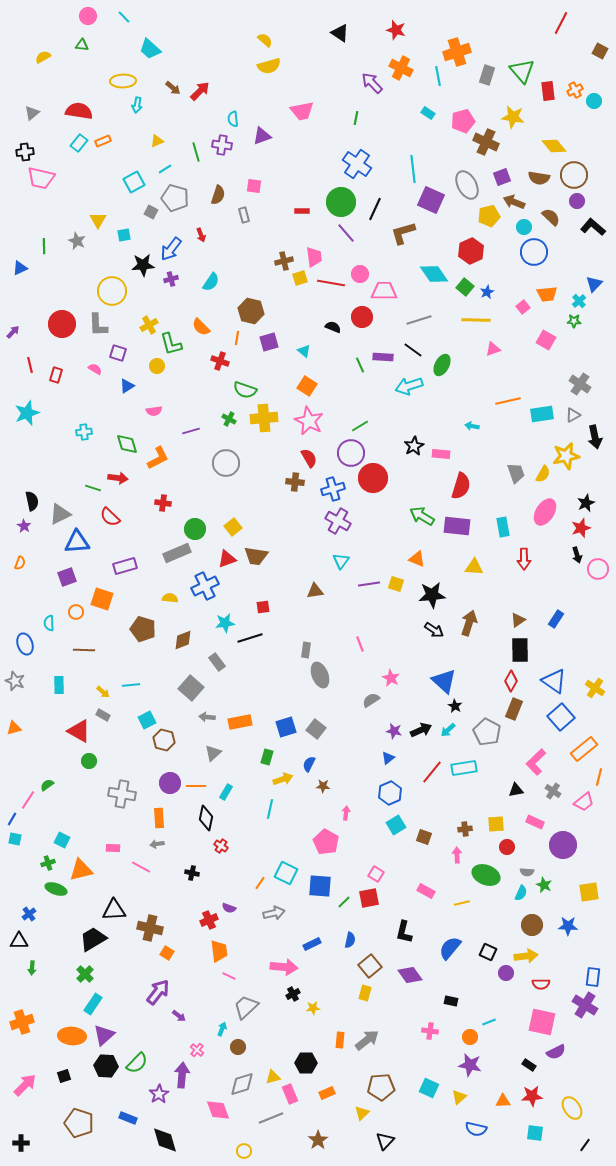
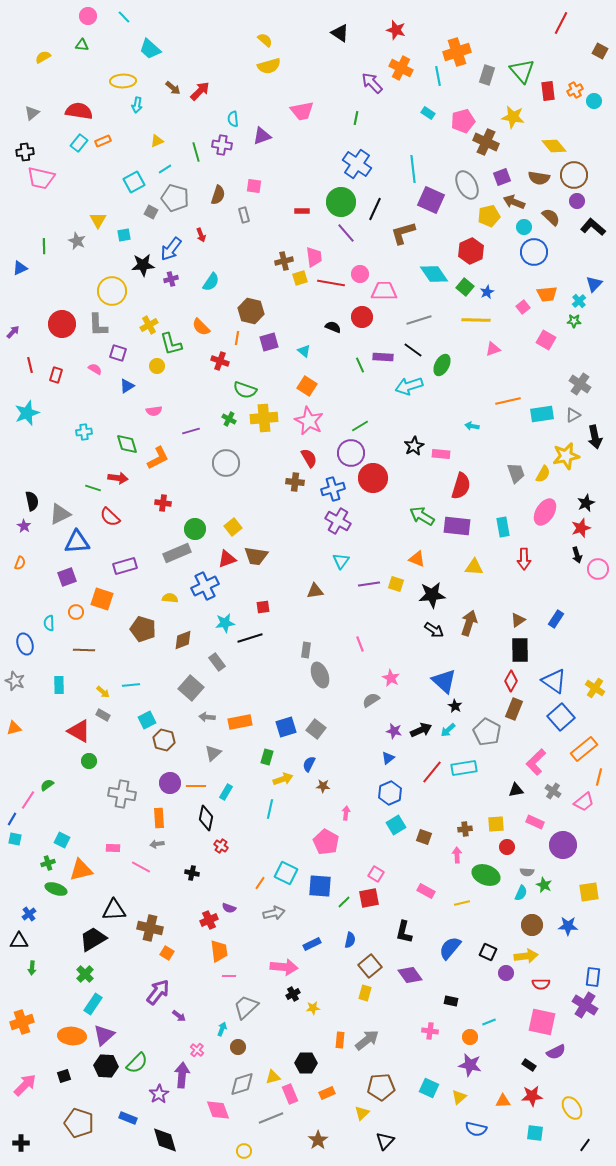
pink line at (229, 976): rotated 24 degrees counterclockwise
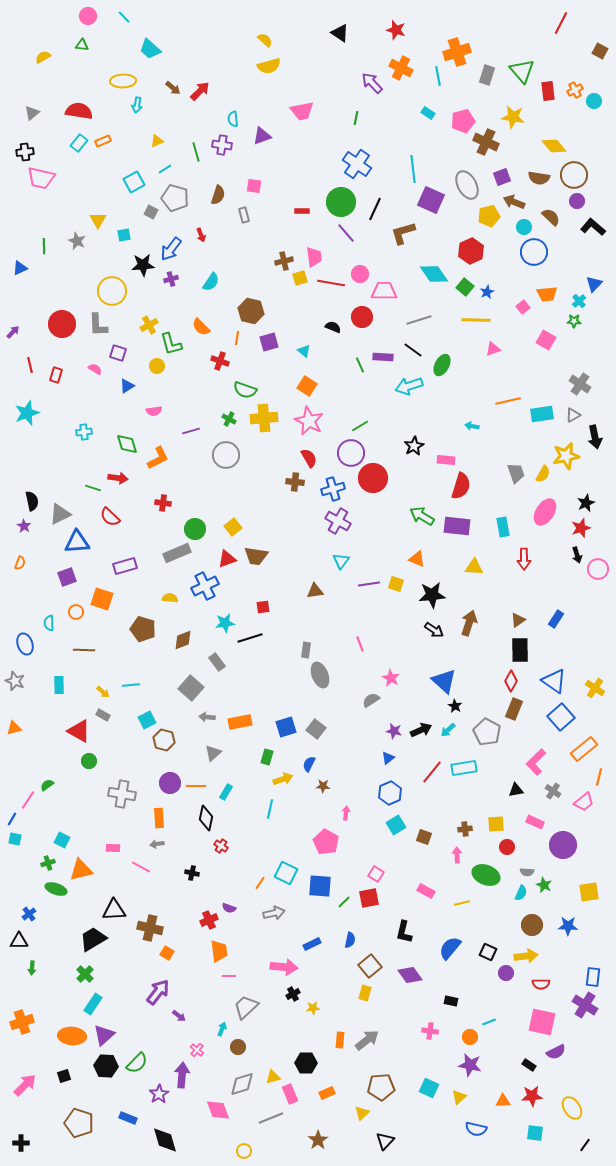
pink rectangle at (441, 454): moved 5 px right, 6 px down
gray circle at (226, 463): moved 8 px up
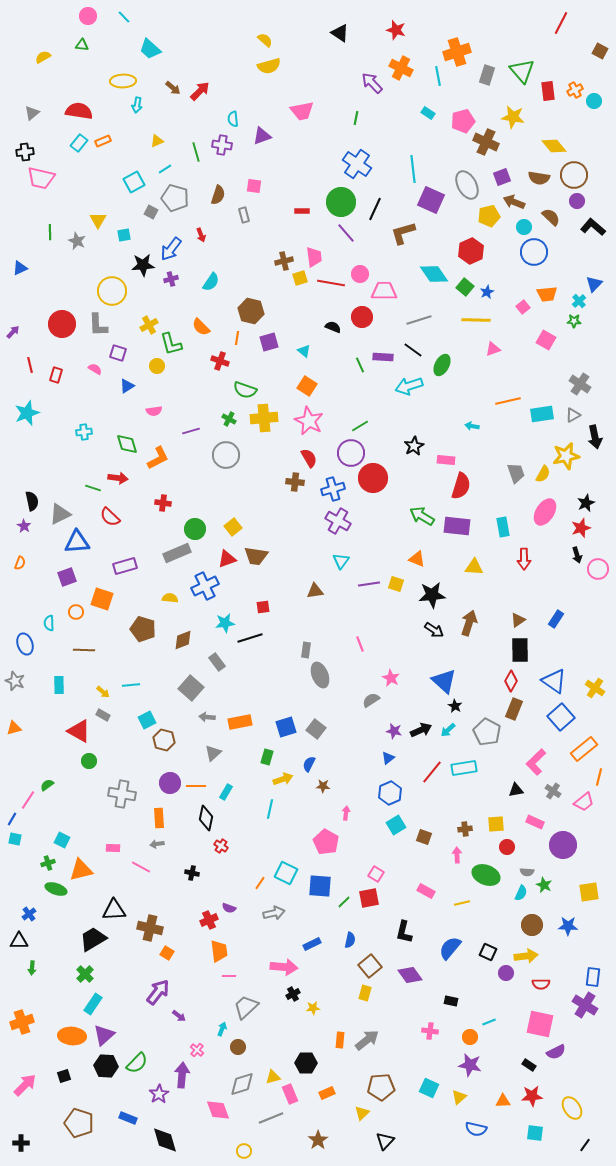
green line at (44, 246): moved 6 px right, 14 px up
pink square at (542, 1022): moved 2 px left, 2 px down
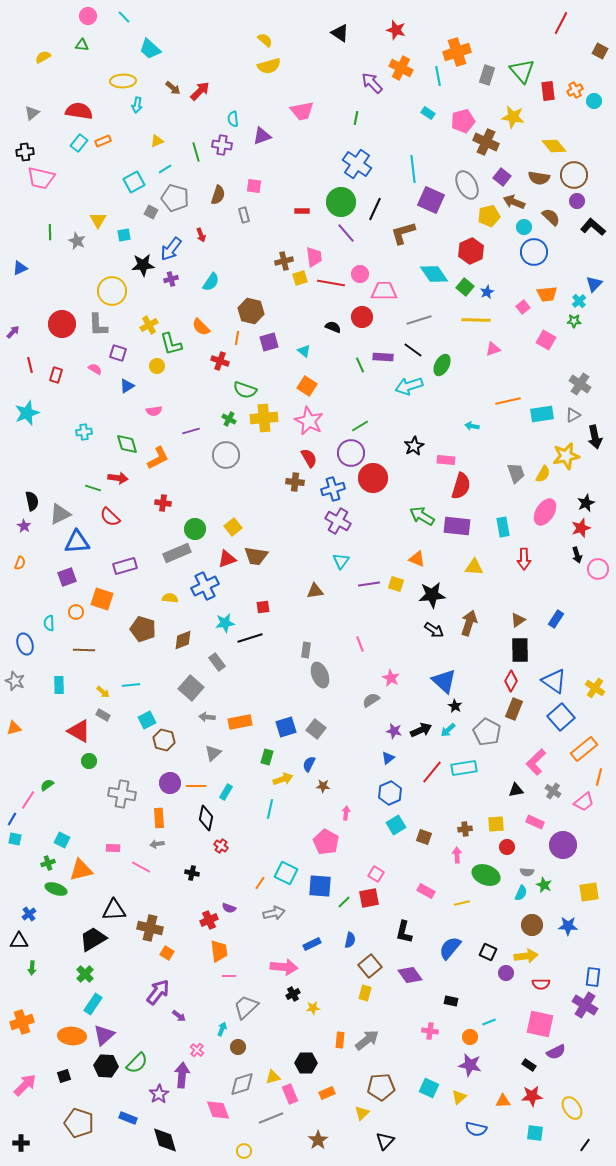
purple square at (502, 177): rotated 30 degrees counterclockwise
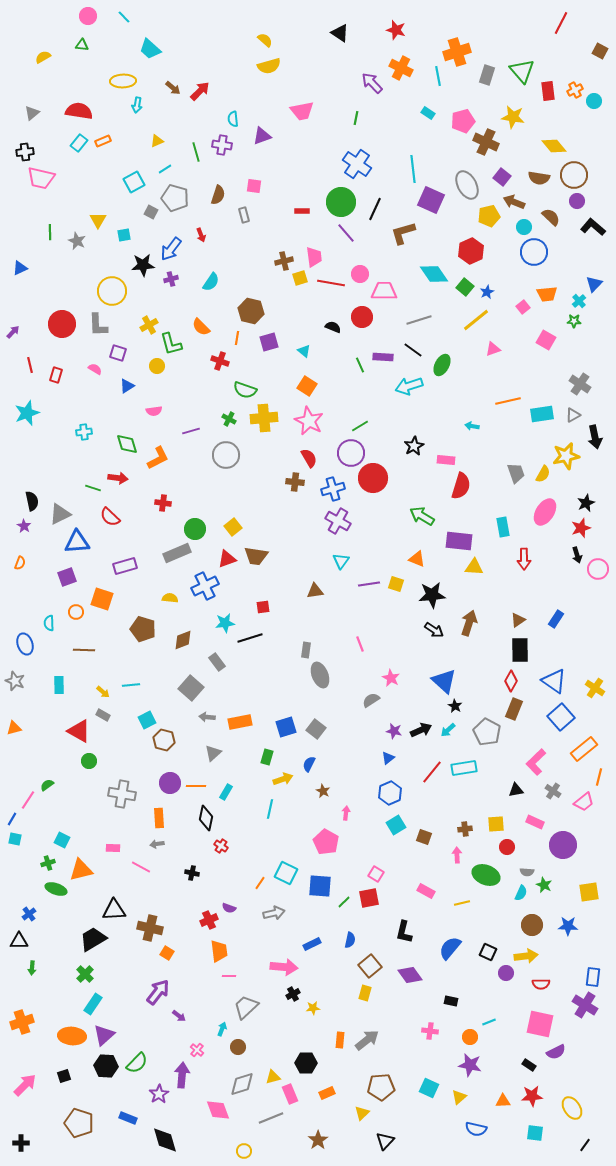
yellow line at (476, 320): rotated 40 degrees counterclockwise
purple rectangle at (457, 526): moved 2 px right, 15 px down
brown star at (323, 786): moved 5 px down; rotated 24 degrees clockwise
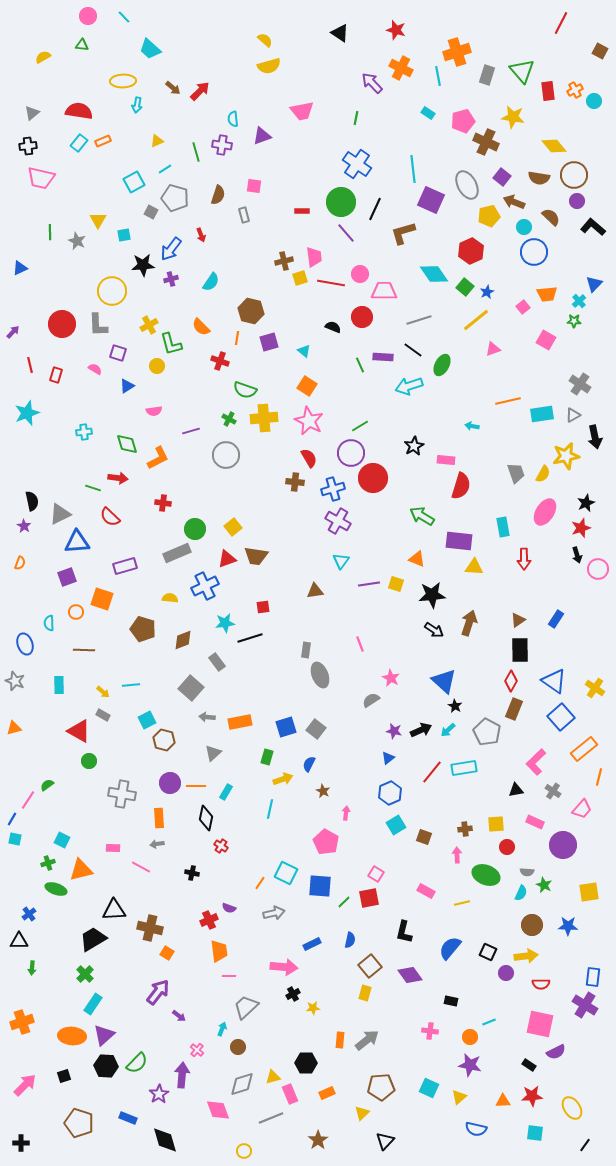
black cross at (25, 152): moved 3 px right, 6 px up
pink trapezoid at (584, 802): moved 2 px left, 7 px down; rotated 10 degrees counterclockwise
